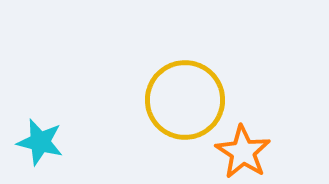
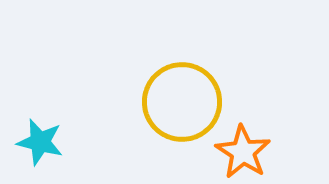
yellow circle: moved 3 px left, 2 px down
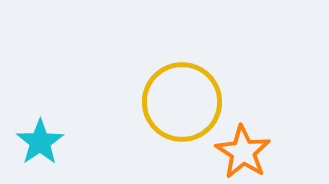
cyan star: rotated 24 degrees clockwise
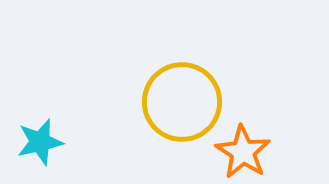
cyan star: rotated 21 degrees clockwise
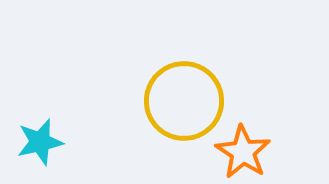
yellow circle: moved 2 px right, 1 px up
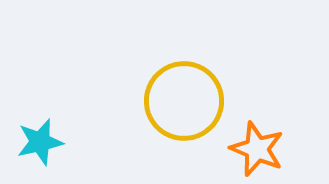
orange star: moved 14 px right, 3 px up; rotated 10 degrees counterclockwise
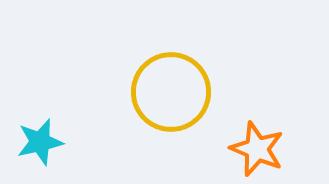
yellow circle: moved 13 px left, 9 px up
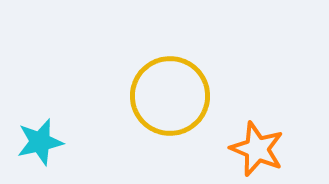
yellow circle: moved 1 px left, 4 px down
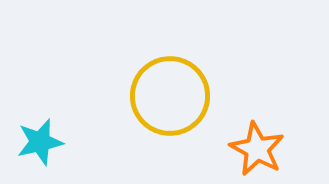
orange star: rotated 6 degrees clockwise
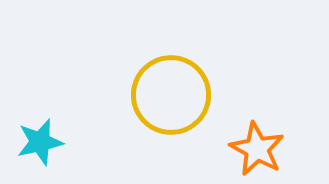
yellow circle: moved 1 px right, 1 px up
